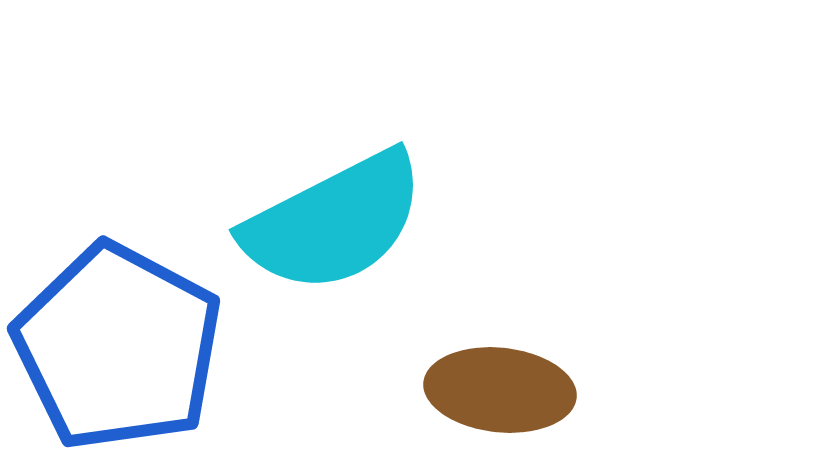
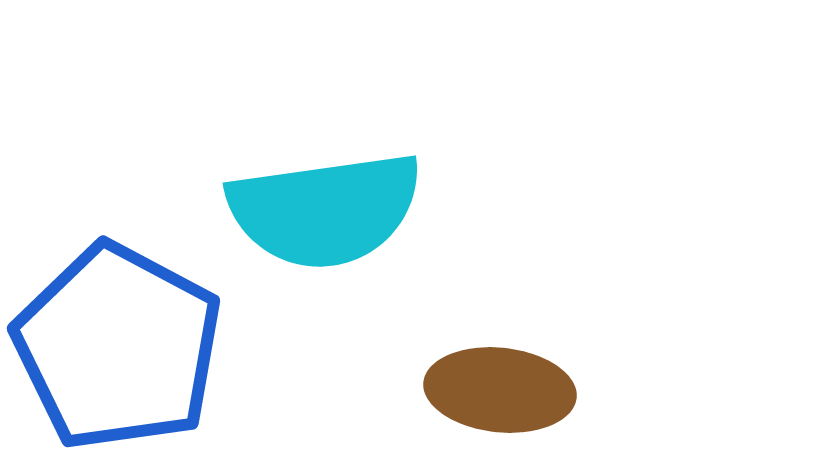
cyan semicircle: moved 9 px left, 12 px up; rotated 19 degrees clockwise
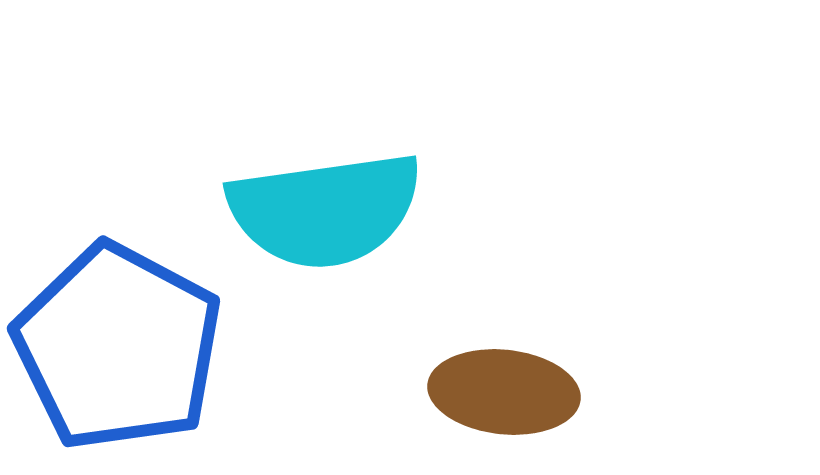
brown ellipse: moved 4 px right, 2 px down
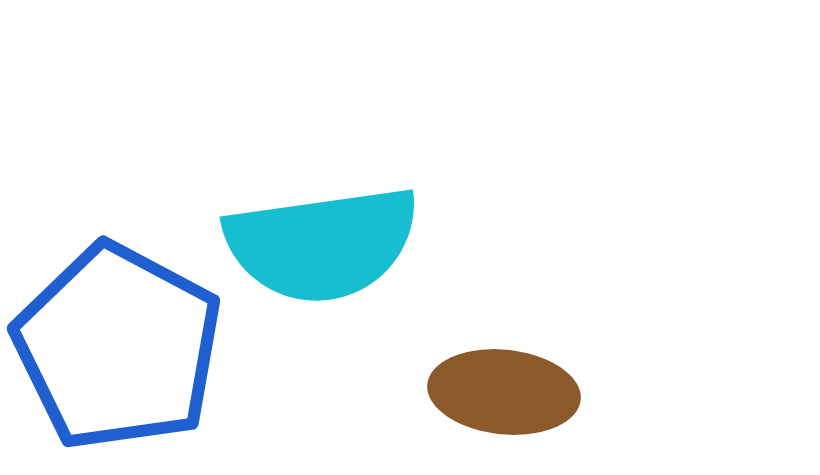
cyan semicircle: moved 3 px left, 34 px down
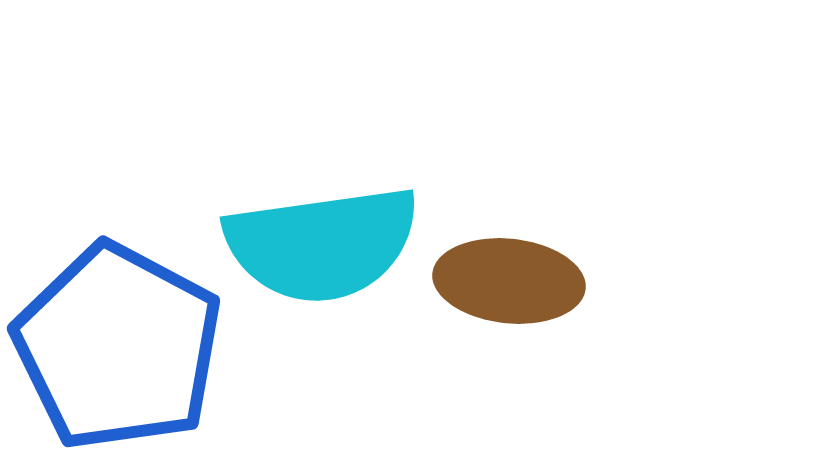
brown ellipse: moved 5 px right, 111 px up
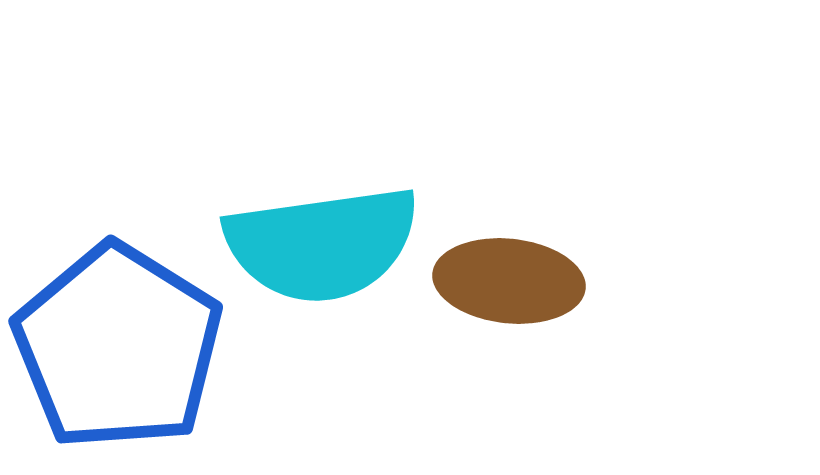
blue pentagon: rotated 4 degrees clockwise
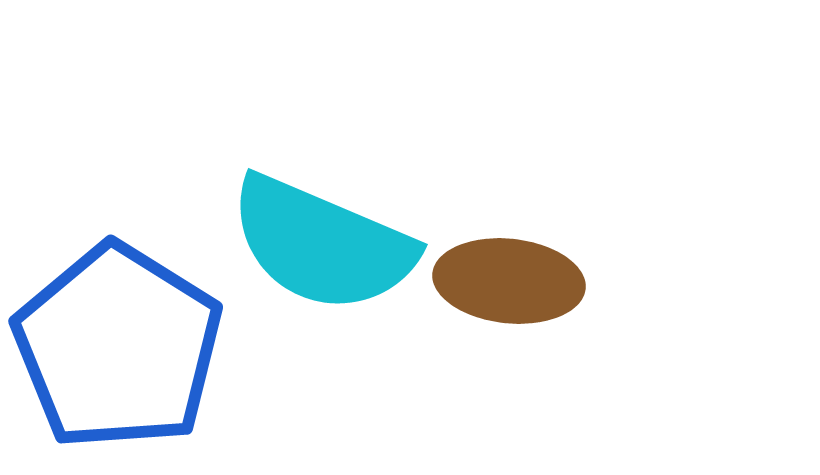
cyan semicircle: rotated 31 degrees clockwise
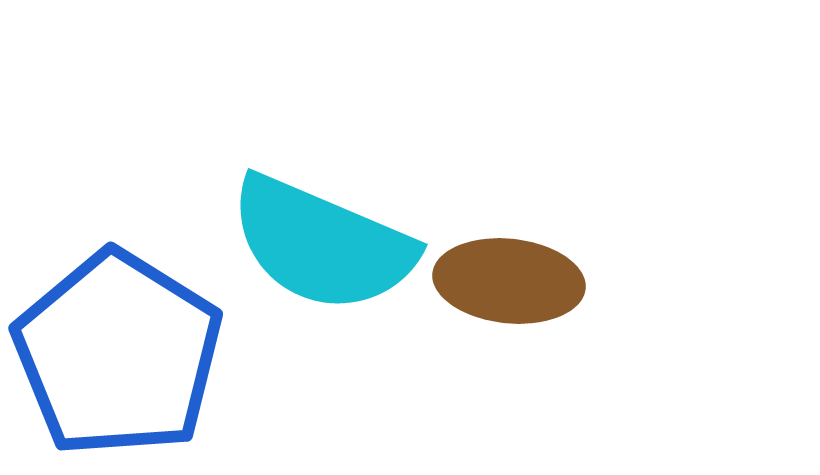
blue pentagon: moved 7 px down
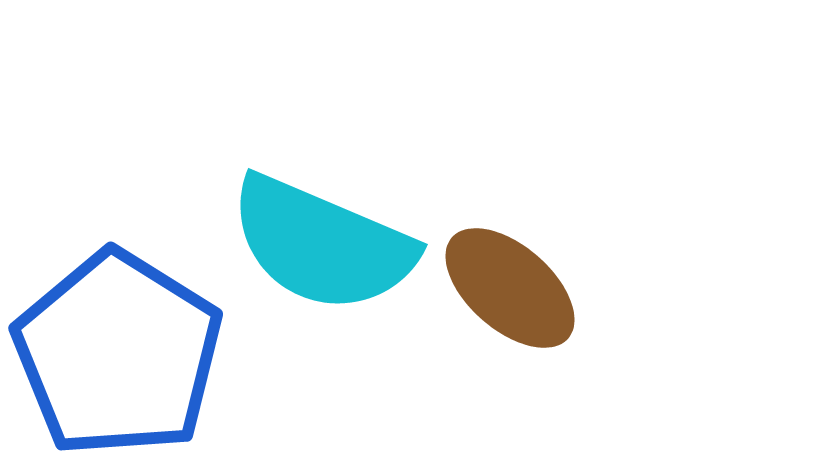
brown ellipse: moved 1 px right, 7 px down; rotated 35 degrees clockwise
